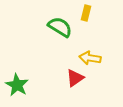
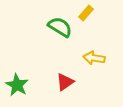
yellow rectangle: rotated 28 degrees clockwise
yellow arrow: moved 4 px right
red triangle: moved 10 px left, 4 px down
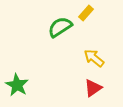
green semicircle: rotated 65 degrees counterclockwise
yellow arrow: rotated 30 degrees clockwise
red triangle: moved 28 px right, 6 px down
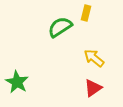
yellow rectangle: rotated 28 degrees counterclockwise
green star: moved 3 px up
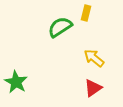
green star: moved 1 px left
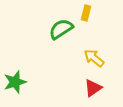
green semicircle: moved 1 px right, 2 px down
green star: moved 1 px left; rotated 25 degrees clockwise
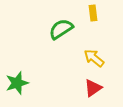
yellow rectangle: moved 7 px right; rotated 21 degrees counterclockwise
green star: moved 2 px right, 1 px down
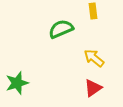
yellow rectangle: moved 2 px up
green semicircle: rotated 10 degrees clockwise
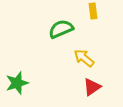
yellow arrow: moved 10 px left
red triangle: moved 1 px left, 1 px up
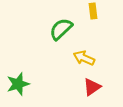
green semicircle: rotated 20 degrees counterclockwise
yellow arrow: rotated 15 degrees counterclockwise
green star: moved 1 px right, 1 px down
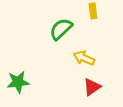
green star: moved 2 px up; rotated 10 degrees clockwise
